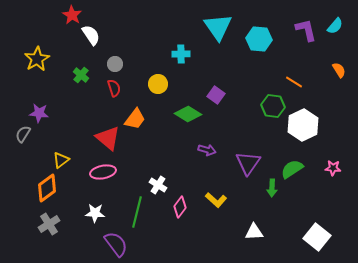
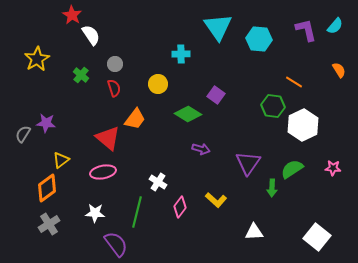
purple star: moved 7 px right, 10 px down
purple arrow: moved 6 px left, 1 px up
white cross: moved 3 px up
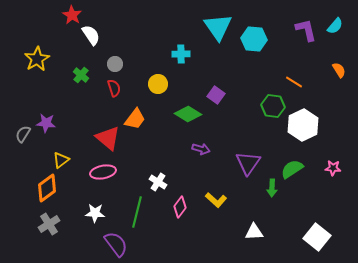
cyan hexagon: moved 5 px left
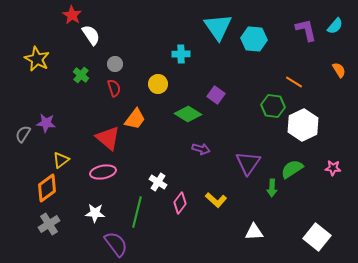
yellow star: rotated 15 degrees counterclockwise
pink diamond: moved 4 px up
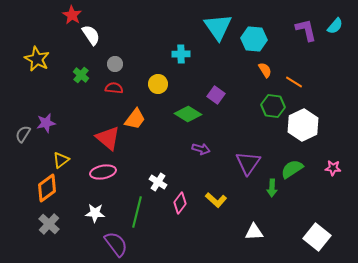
orange semicircle: moved 74 px left
red semicircle: rotated 66 degrees counterclockwise
purple star: rotated 18 degrees counterclockwise
gray cross: rotated 15 degrees counterclockwise
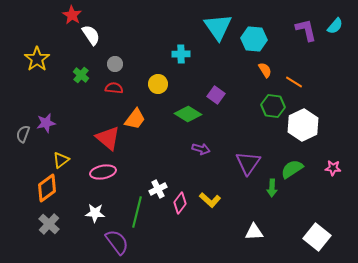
yellow star: rotated 10 degrees clockwise
gray semicircle: rotated 12 degrees counterclockwise
white cross: moved 7 px down; rotated 30 degrees clockwise
yellow L-shape: moved 6 px left
purple semicircle: moved 1 px right, 2 px up
